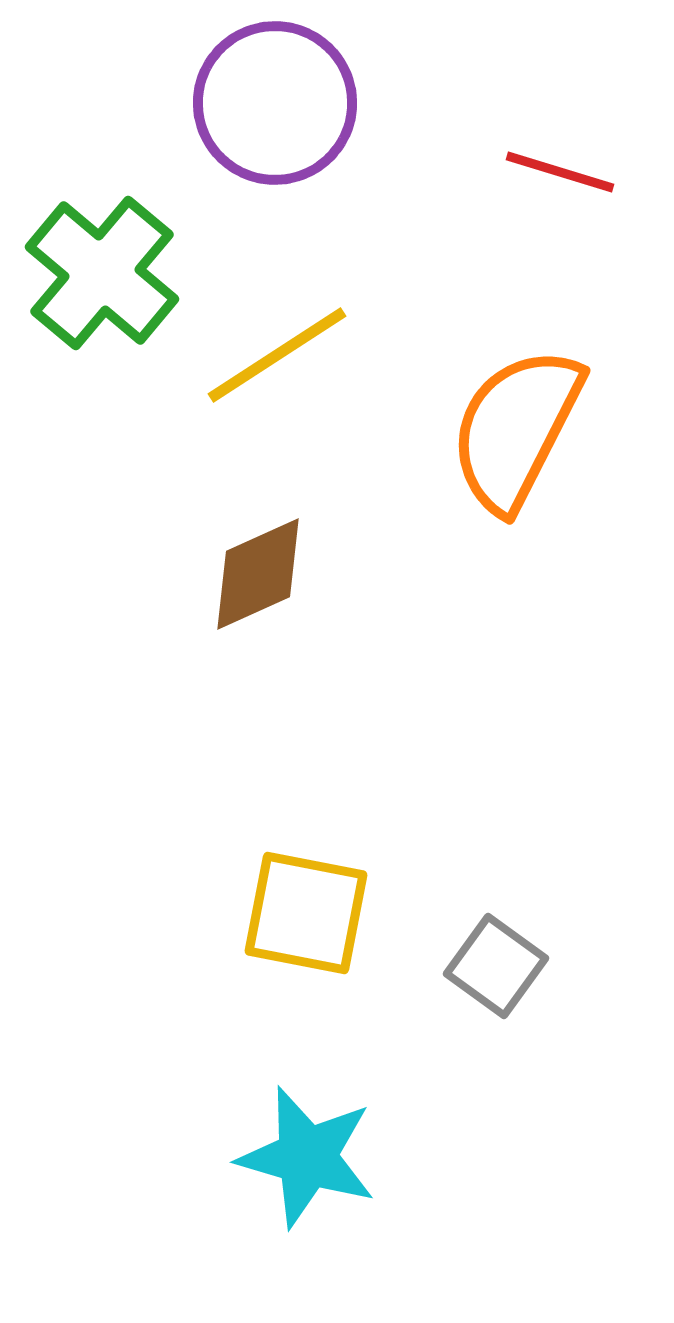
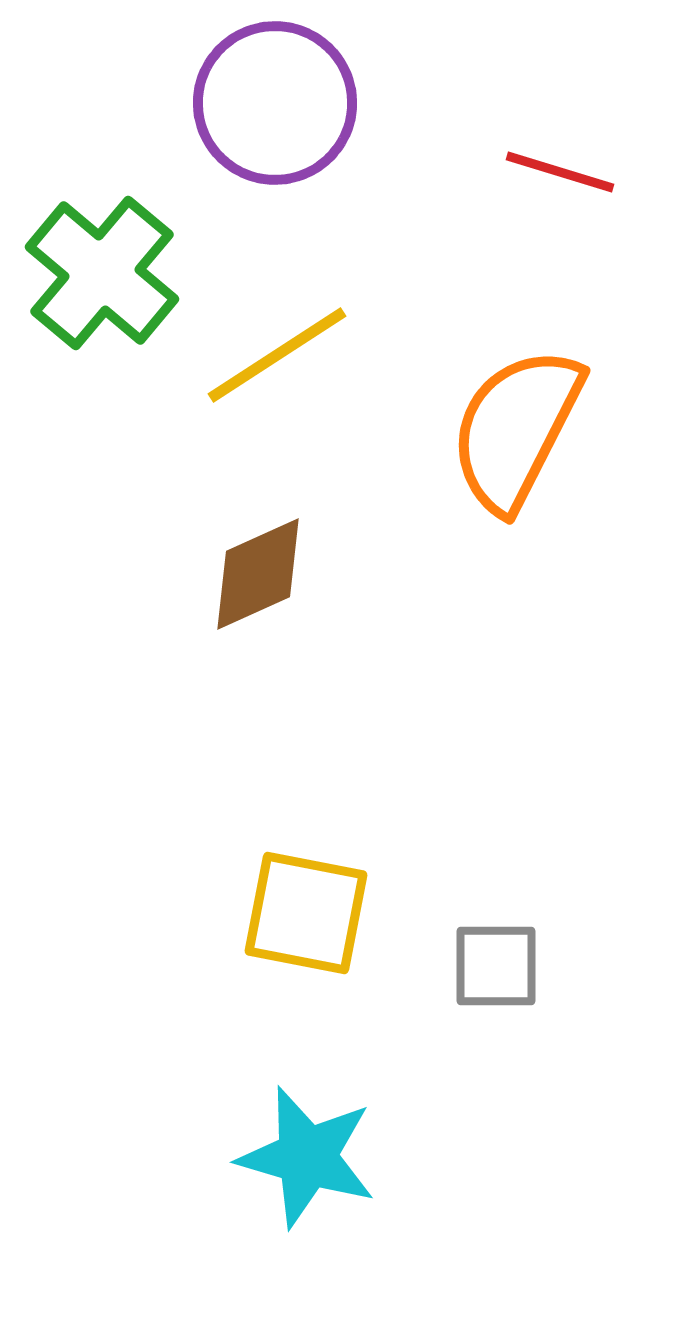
gray square: rotated 36 degrees counterclockwise
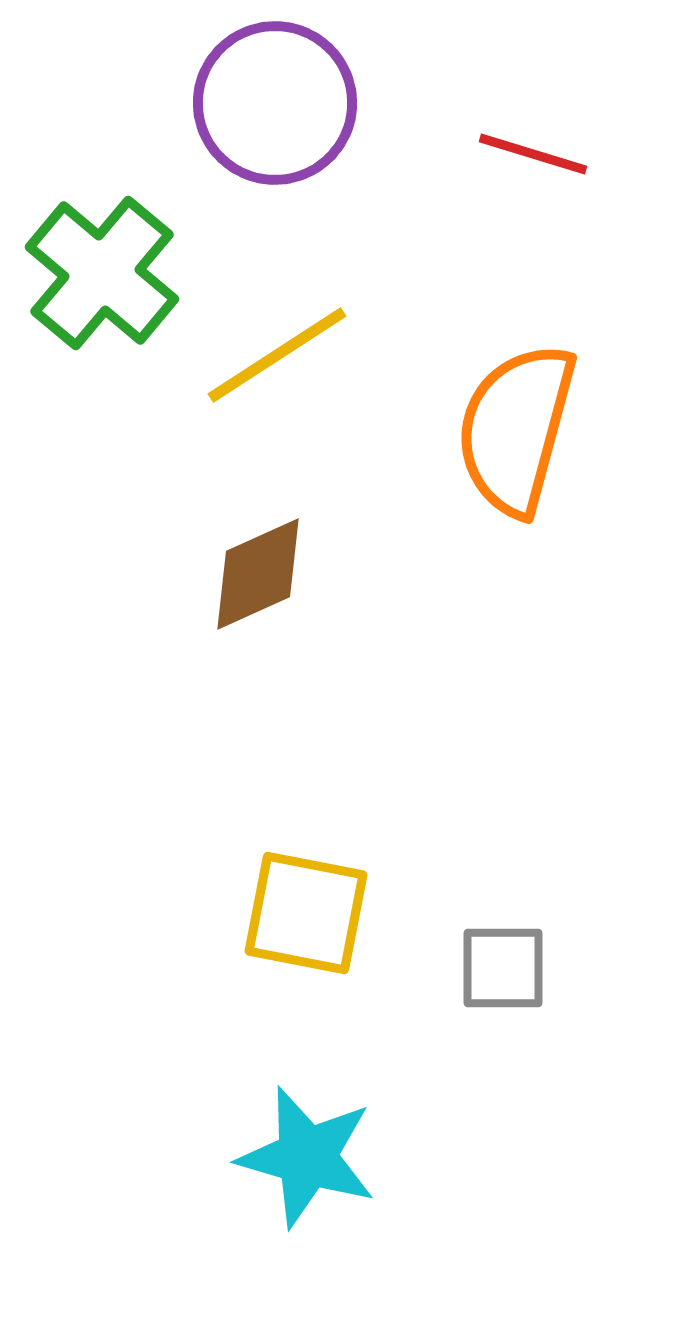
red line: moved 27 px left, 18 px up
orange semicircle: rotated 12 degrees counterclockwise
gray square: moved 7 px right, 2 px down
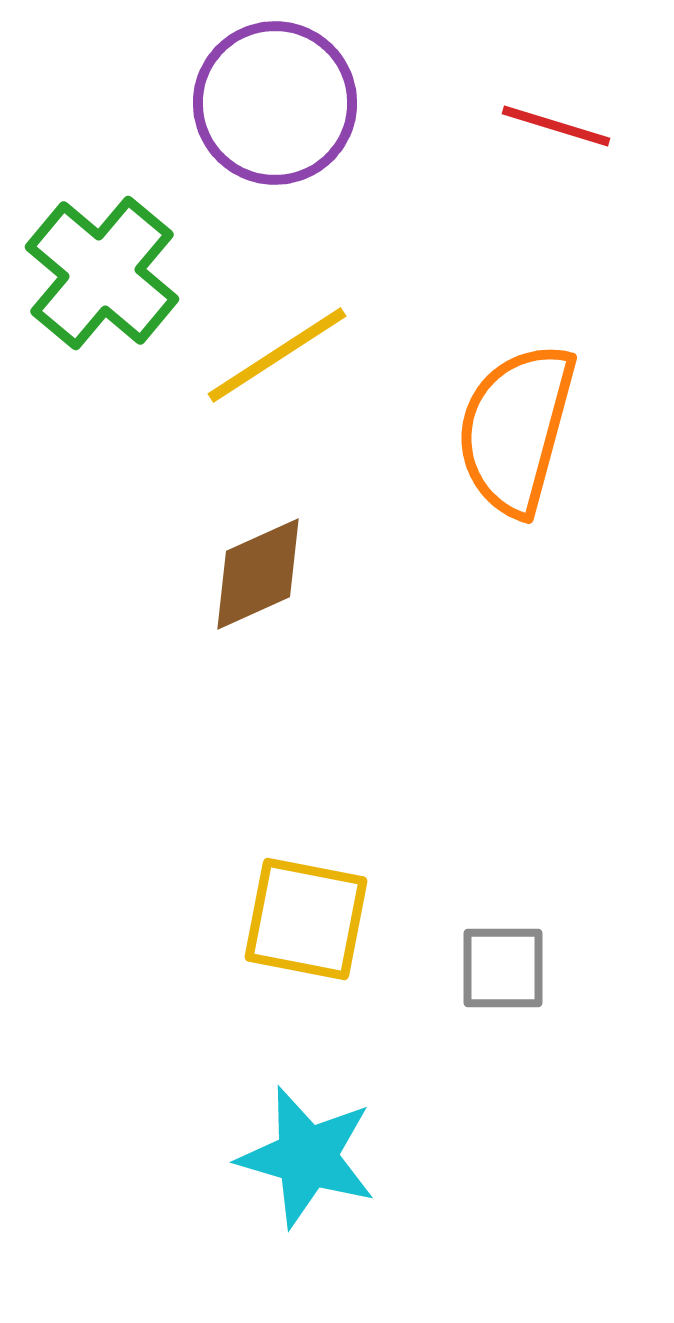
red line: moved 23 px right, 28 px up
yellow square: moved 6 px down
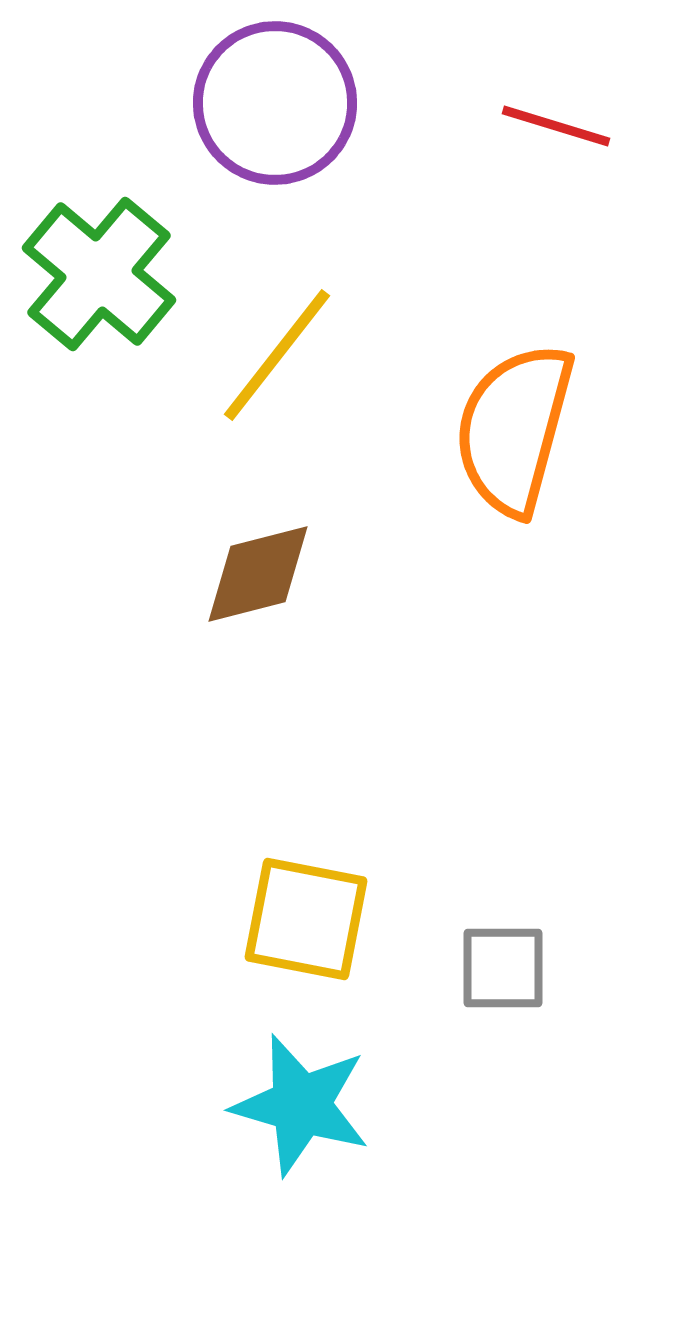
green cross: moved 3 px left, 1 px down
yellow line: rotated 19 degrees counterclockwise
orange semicircle: moved 2 px left
brown diamond: rotated 10 degrees clockwise
cyan star: moved 6 px left, 52 px up
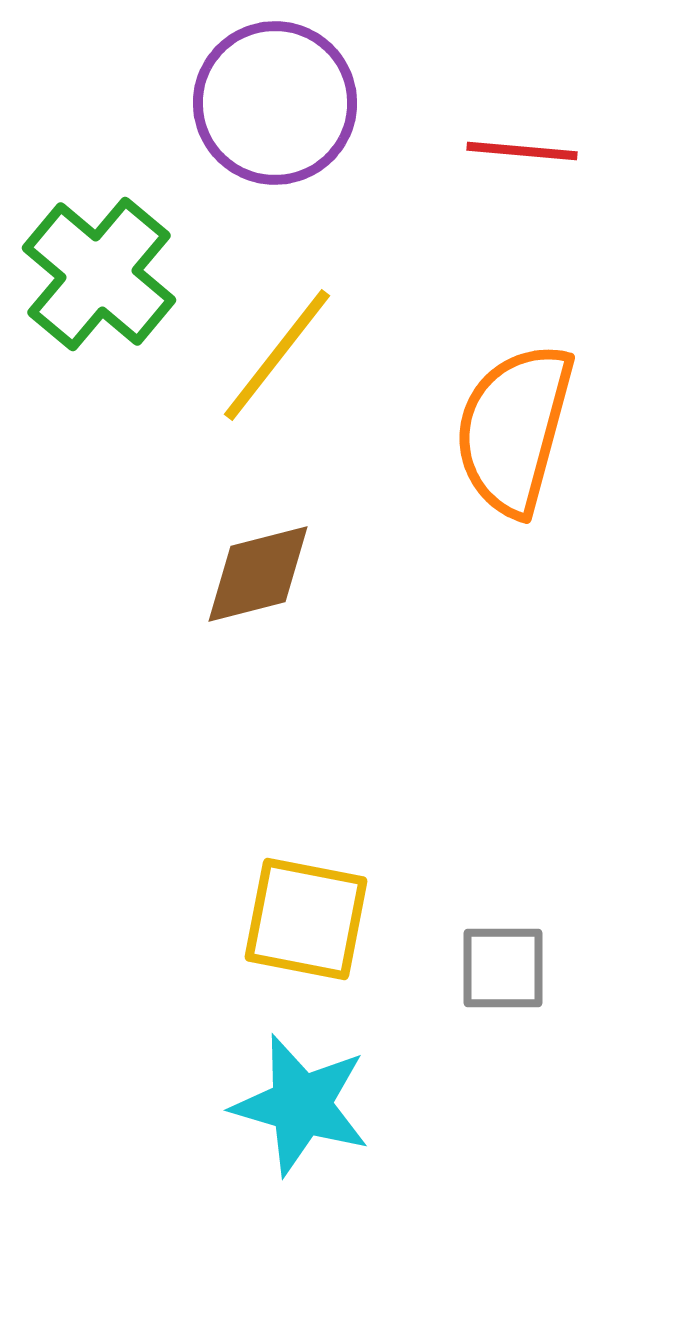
red line: moved 34 px left, 25 px down; rotated 12 degrees counterclockwise
